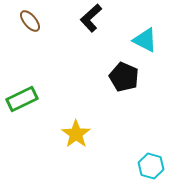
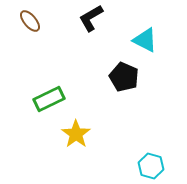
black L-shape: rotated 12 degrees clockwise
green rectangle: moved 27 px right
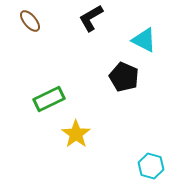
cyan triangle: moved 1 px left
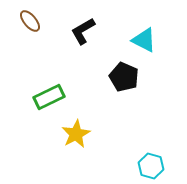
black L-shape: moved 8 px left, 13 px down
green rectangle: moved 2 px up
yellow star: rotated 8 degrees clockwise
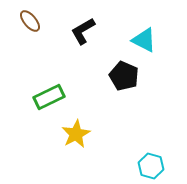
black pentagon: moved 1 px up
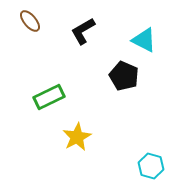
yellow star: moved 1 px right, 3 px down
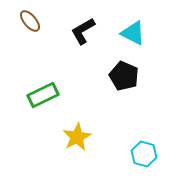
cyan triangle: moved 11 px left, 7 px up
green rectangle: moved 6 px left, 2 px up
cyan hexagon: moved 7 px left, 12 px up
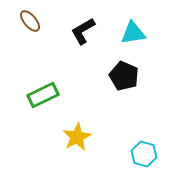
cyan triangle: rotated 36 degrees counterclockwise
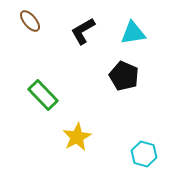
green rectangle: rotated 72 degrees clockwise
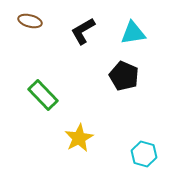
brown ellipse: rotated 35 degrees counterclockwise
yellow star: moved 2 px right, 1 px down
